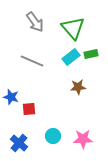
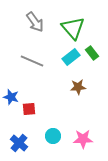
green rectangle: moved 1 px right, 1 px up; rotated 64 degrees clockwise
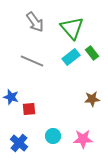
green triangle: moved 1 px left
brown star: moved 14 px right, 12 px down
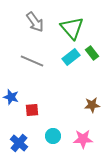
brown star: moved 6 px down
red square: moved 3 px right, 1 px down
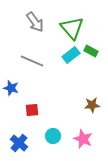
green rectangle: moved 1 px left, 2 px up; rotated 24 degrees counterclockwise
cyan rectangle: moved 2 px up
blue star: moved 9 px up
pink star: rotated 24 degrees clockwise
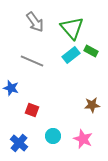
red square: rotated 24 degrees clockwise
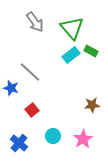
gray line: moved 2 px left, 11 px down; rotated 20 degrees clockwise
red square: rotated 32 degrees clockwise
pink star: rotated 18 degrees clockwise
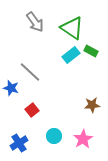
green triangle: rotated 15 degrees counterclockwise
cyan circle: moved 1 px right
blue cross: rotated 18 degrees clockwise
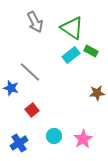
gray arrow: rotated 10 degrees clockwise
brown star: moved 5 px right, 12 px up
